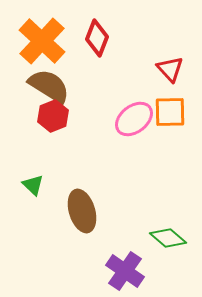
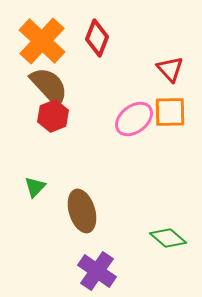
brown semicircle: rotated 15 degrees clockwise
green triangle: moved 2 px right, 2 px down; rotated 30 degrees clockwise
purple cross: moved 28 px left
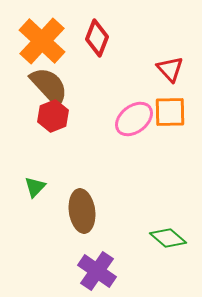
brown ellipse: rotated 9 degrees clockwise
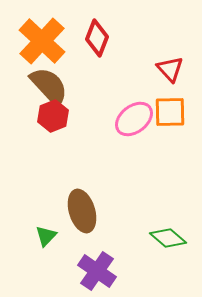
green triangle: moved 11 px right, 49 px down
brown ellipse: rotated 9 degrees counterclockwise
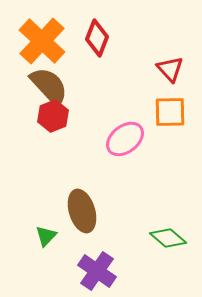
pink ellipse: moved 9 px left, 20 px down
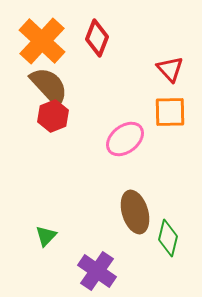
brown ellipse: moved 53 px right, 1 px down
green diamond: rotated 63 degrees clockwise
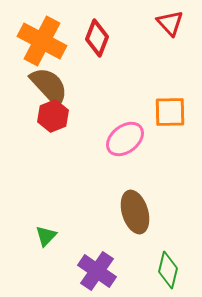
orange cross: rotated 15 degrees counterclockwise
red triangle: moved 46 px up
green diamond: moved 32 px down
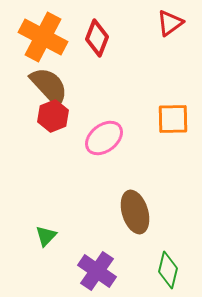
red triangle: rotated 36 degrees clockwise
orange cross: moved 1 px right, 4 px up
orange square: moved 3 px right, 7 px down
pink ellipse: moved 21 px left, 1 px up
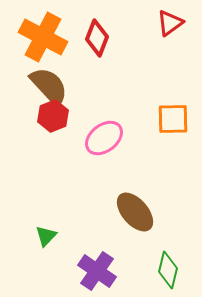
brown ellipse: rotated 24 degrees counterclockwise
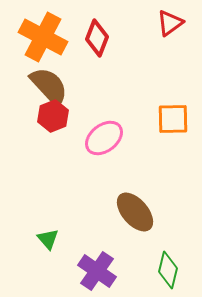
green triangle: moved 2 px right, 3 px down; rotated 25 degrees counterclockwise
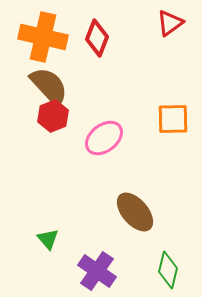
orange cross: rotated 15 degrees counterclockwise
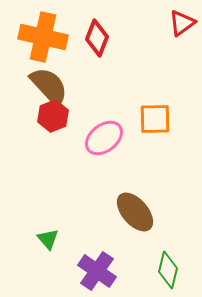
red triangle: moved 12 px right
orange square: moved 18 px left
